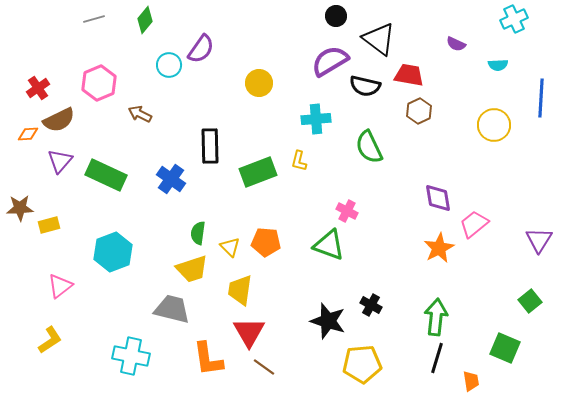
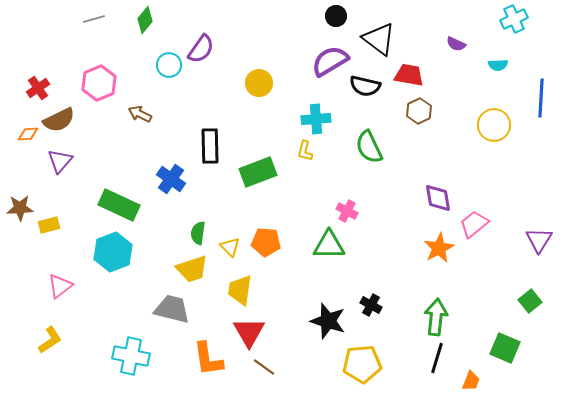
yellow L-shape at (299, 161): moved 6 px right, 10 px up
green rectangle at (106, 175): moved 13 px right, 30 px down
green triangle at (329, 245): rotated 20 degrees counterclockwise
orange trapezoid at (471, 381): rotated 30 degrees clockwise
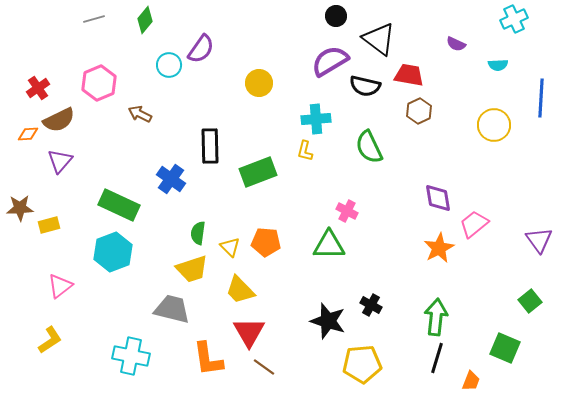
purple triangle at (539, 240): rotated 8 degrees counterclockwise
yellow trapezoid at (240, 290): rotated 52 degrees counterclockwise
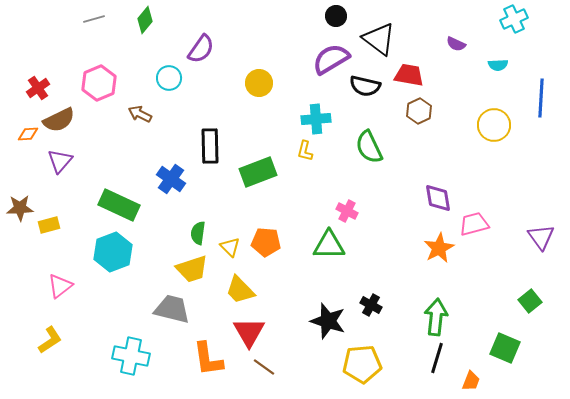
purple semicircle at (330, 61): moved 1 px right, 2 px up
cyan circle at (169, 65): moved 13 px down
pink trapezoid at (474, 224): rotated 24 degrees clockwise
purple triangle at (539, 240): moved 2 px right, 3 px up
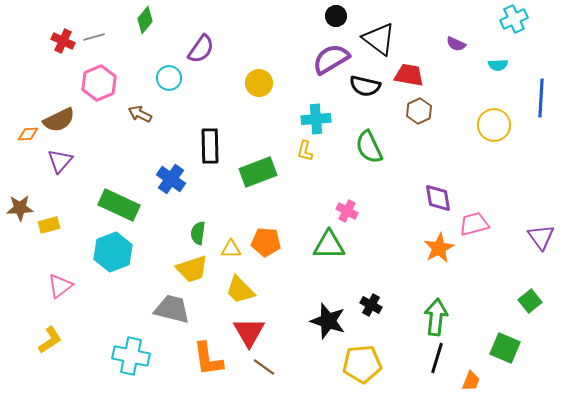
gray line at (94, 19): moved 18 px down
red cross at (38, 88): moved 25 px right, 47 px up; rotated 30 degrees counterclockwise
yellow triangle at (230, 247): moved 1 px right, 2 px down; rotated 45 degrees counterclockwise
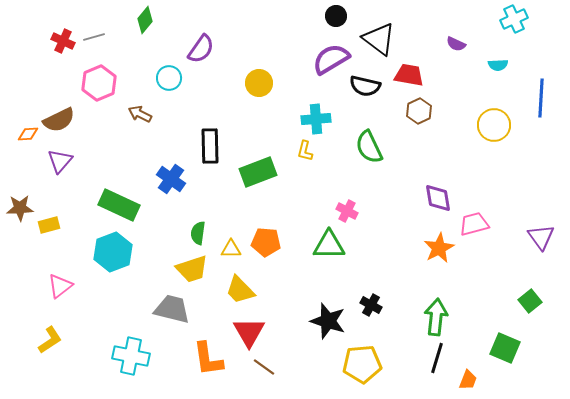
orange trapezoid at (471, 381): moved 3 px left, 1 px up
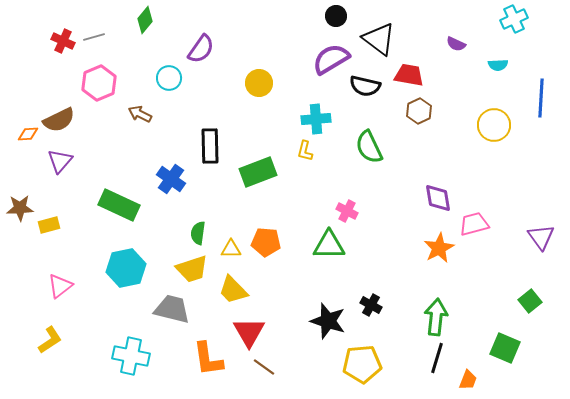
cyan hexagon at (113, 252): moved 13 px right, 16 px down; rotated 9 degrees clockwise
yellow trapezoid at (240, 290): moved 7 px left
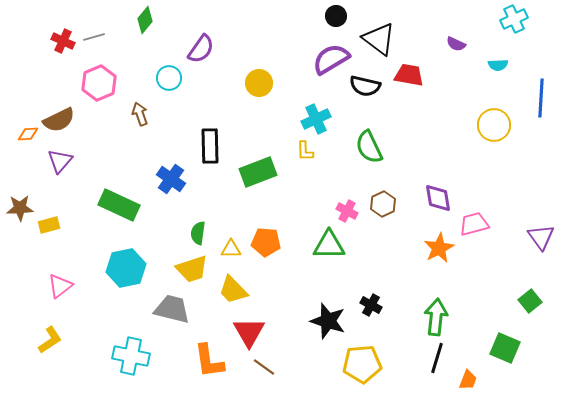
brown hexagon at (419, 111): moved 36 px left, 93 px down
brown arrow at (140, 114): rotated 45 degrees clockwise
cyan cross at (316, 119): rotated 20 degrees counterclockwise
yellow L-shape at (305, 151): rotated 15 degrees counterclockwise
orange L-shape at (208, 359): moved 1 px right, 2 px down
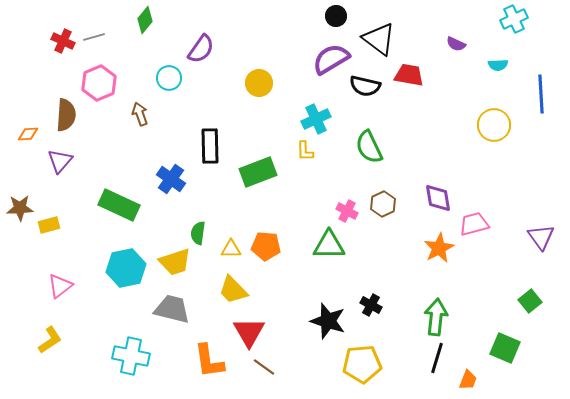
blue line at (541, 98): moved 4 px up; rotated 6 degrees counterclockwise
brown semicircle at (59, 120): moved 7 px right, 5 px up; rotated 60 degrees counterclockwise
orange pentagon at (266, 242): moved 4 px down
yellow trapezoid at (192, 269): moved 17 px left, 7 px up
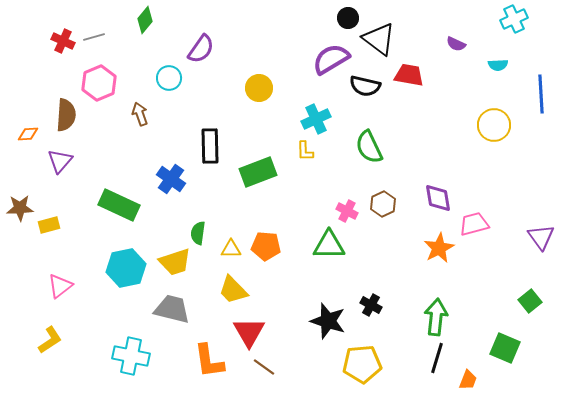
black circle at (336, 16): moved 12 px right, 2 px down
yellow circle at (259, 83): moved 5 px down
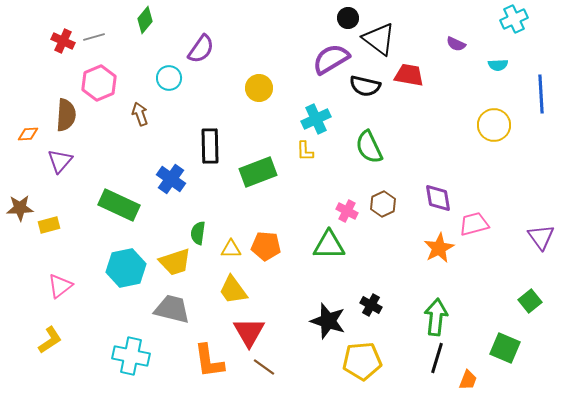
yellow trapezoid at (233, 290): rotated 8 degrees clockwise
yellow pentagon at (362, 364): moved 3 px up
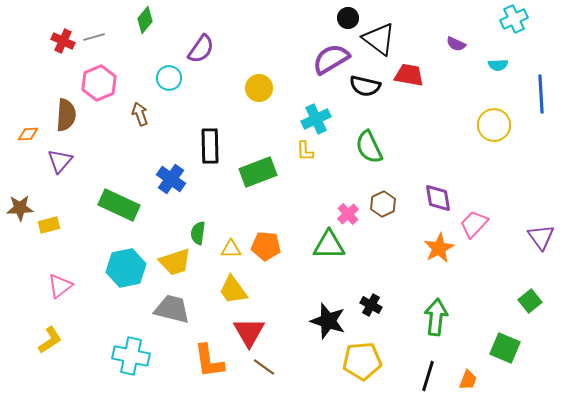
pink cross at (347, 211): moved 1 px right, 3 px down; rotated 20 degrees clockwise
pink trapezoid at (474, 224): rotated 32 degrees counterclockwise
black line at (437, 358): moved 9 px left, 18 px down
